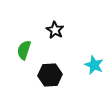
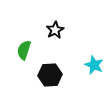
black star: rotated 12 degrees clockwise
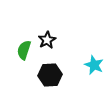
black star: moved 8 px left, 10 px down
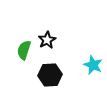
cyan star: moved 1 px left
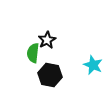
green semicircle: moved 9 px right, 3 px down; rotated 12 degrees counterclockwise
black hexagon: rotated 15 degrees clockwise
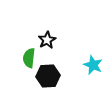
green semicircle: moved 4 px left, 5 px down
black hexagon: moved 2 px left, 1 px down; rotated 15 degrees counterclockwise
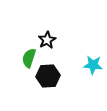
green semicircle: rotated 12 degrees clockwise
cyan star: rotated 18 degrees counterclockwise
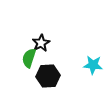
black star: moved 6 px left, 3 px down
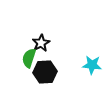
cyan star: moved 1 px left
black hexagon: moved 3 px left, 4 px up
